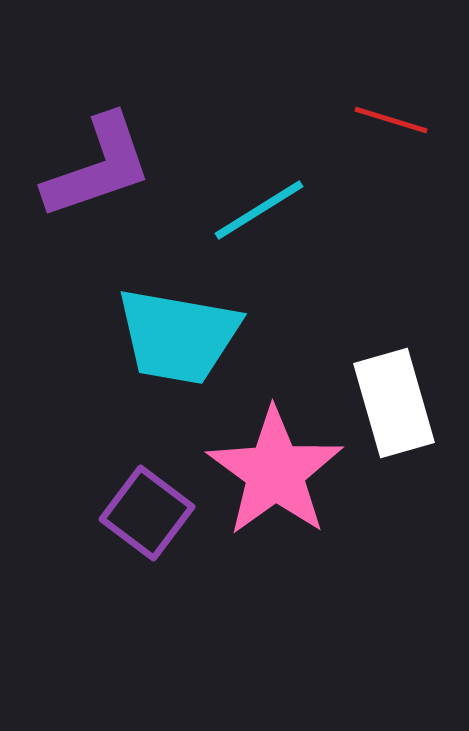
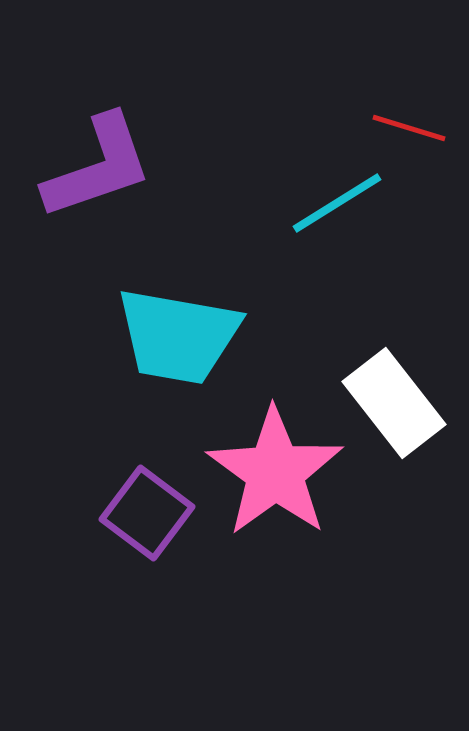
red line: moved 18 px right, 8 px down
cyan line: moved 78 px right, 7 px up
white rectangle: rotated 22 degrees counterclockwise
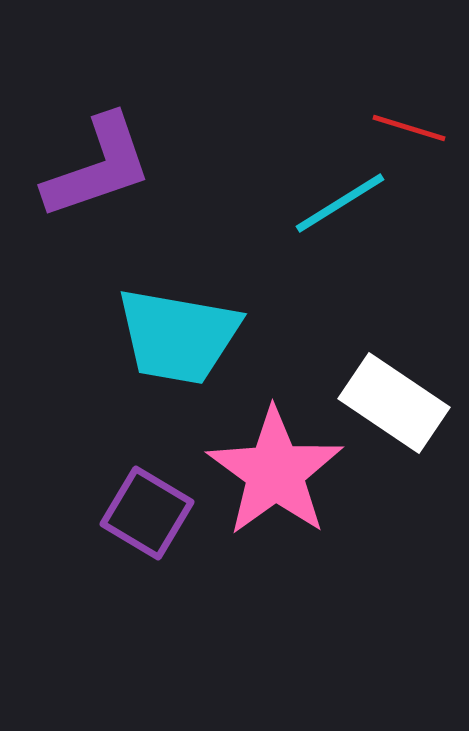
cyan line: moved 3 px right
white rectangle: rotated 18 degrees counterclockwise
purple square: rotated 6 degrees counterclockwise
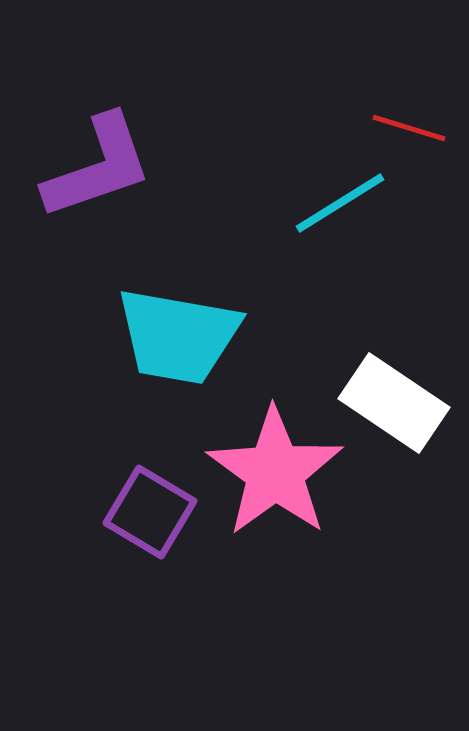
purple square: moved 3 px right, 1 px up
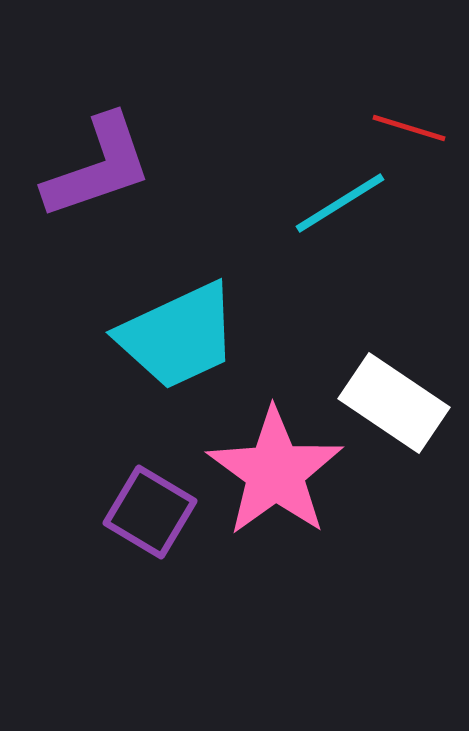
cyan trapezoid: rotated 35 degrees counterclockwise
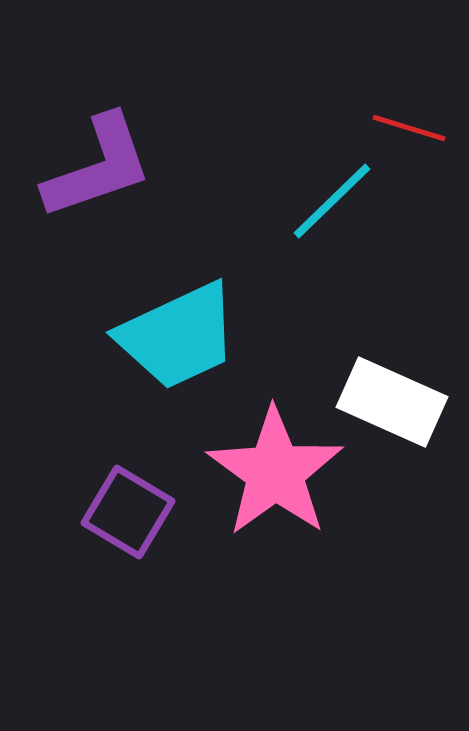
cyan line: moved 8 px left, 2 px up; rotated 12 degrees counterclockwise
white rectangle: moved 2 px left, 1 px up; rotated 10 degrees counterclockwise
purple square: moved 22 px left
